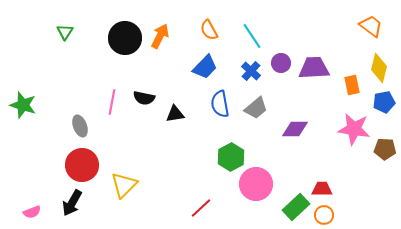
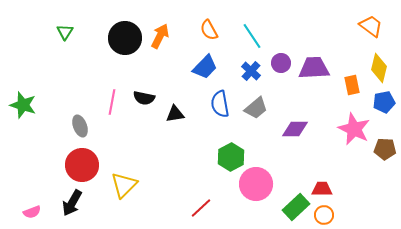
pink star: rotated 16 degrees clockwise
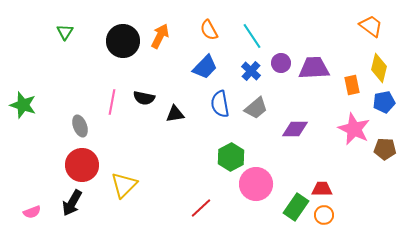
black circle: moved 2 px left, 3 px down
green rectangle: rotated 12 degrees counterclockwise
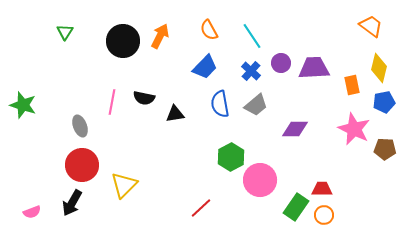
gray trapezoid: moved 3 px up
pink circle: moved 4 px right, 4 px up
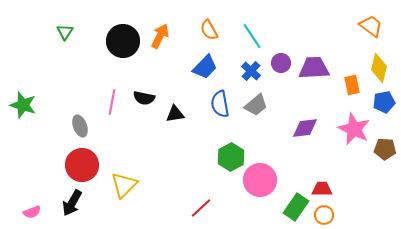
purple diamond: moved 10 px right, 1 px up; rotated 8 degrees counterclockwise
